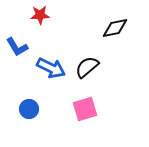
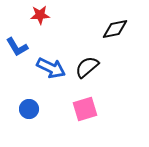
black diamond: moved 1 px down
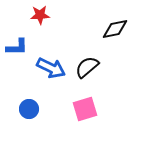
blue L-shape: rotated 60 degrees counterclockwise
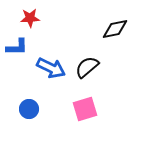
red star: moved 10 px left, 3 px down
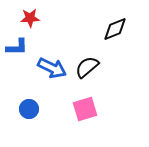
black diamond: rotated 12 degrees counterclockwise
blue arrow: moved 1 px right
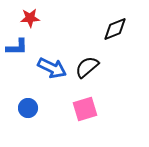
blue circle: moved 1 px left, 1 px up
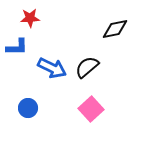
black diamond: rotated 12 degrees clockwise
pink square: moved 6 px right; rotated 25 degrees counterclockwise
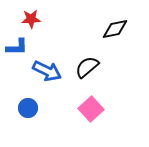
red star: moved 1 px right, 1 px down
blue arrow: moved 5 px left, 3 px down
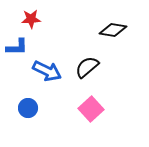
black diamond: moved 2 px left, 1 px down; rotated 20 degrees clockwise
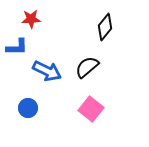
black diamond: moved 8 px left, 3 px up; rotated 60 degrees counterclockwise
pink square: rotated 10 degrees counterclockwise
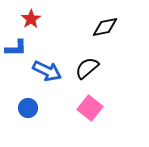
red star: rotated 30 degrees counterclockwise
black diamond: rotated 40 degrees clockwise
blue L-shape: moved 1 px left, 1 px down
black semicircle: moved 1 px down
pink square: moved 1 px left, 1 px up
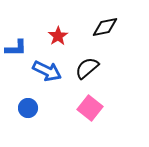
red star: moved 27 px right, 17 px down
